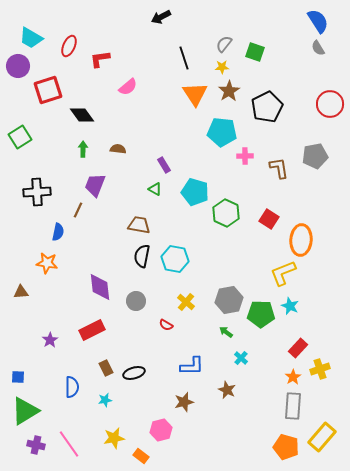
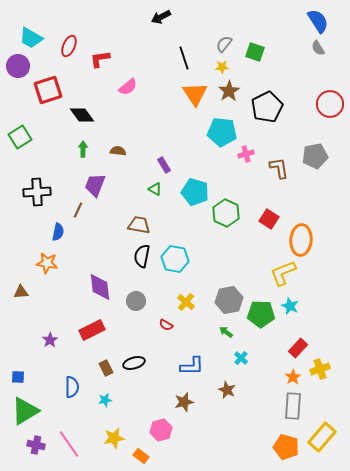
brown semicircle at (118, 149): moved 2 px down
pink cross at (245, 156): moved 1 px right, 2 px up; rotated 14 degrees counterclockwise
black ellipse at (134, 373): moved 10 px up
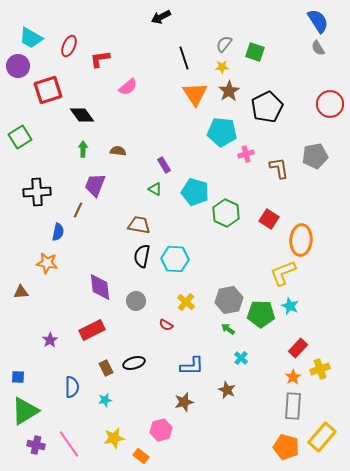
cyan hexagon at (175, 259): rotated 8 degrees counterclockwise
green arrow at (226, 332): moved 2 px right, 3 px up
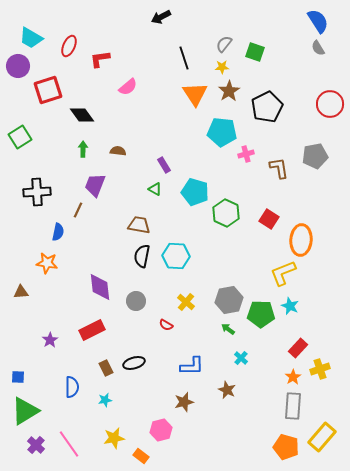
cyan hexagon at (175, 259): moved 1 px right, 3 px up
purple cross at (36, 445): rotated 30 degrees clockwise
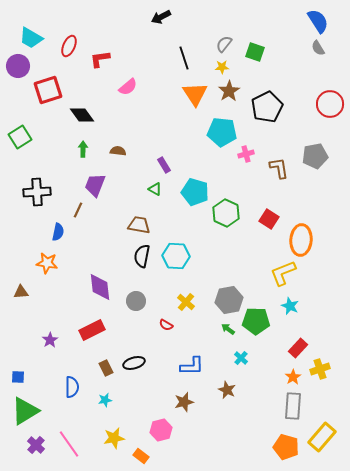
green pentagon at (261, 314): moved 5 px left, 7 px down
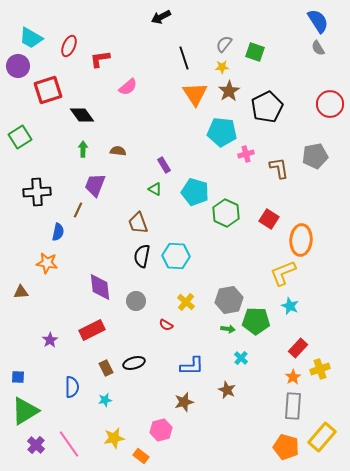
brown trapezoid at (139, 225): moved 1 px left, 2 px up; rotated 120 degrees counterclockwise
green arrow at (228, 329): rotated 152 degrees clockwise
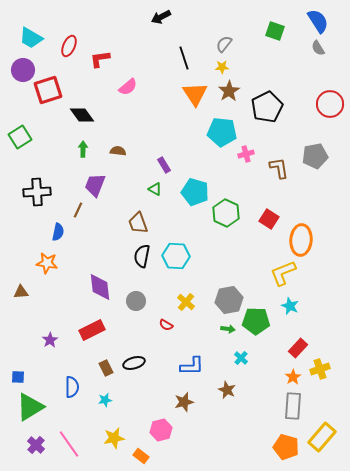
green square at (255, 52): moved 20 px right, 21 px up
purple circle at (18, 66): moved 5 px right, 4 px down
green triangle at (25, 411): moved 5 px right, 4 px up
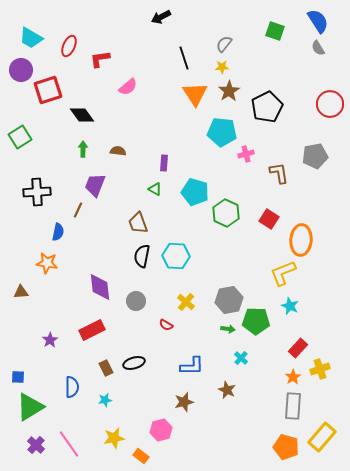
purple circle at (23, 70): moved 2 px left
purple rectangle at (164, 165): moved 2 px up; rotated 35 degrees clockwise
brown L-shape at (279, 168): moved 5 px down
